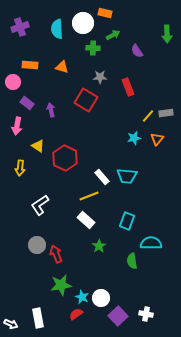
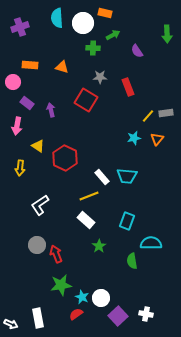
cyan semicircle at (57, 29): moved 11 px up
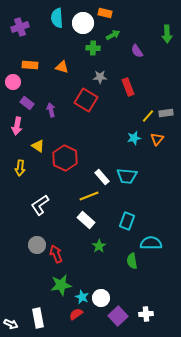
white cross at (146, 314): rotated 16 degrees counterclockwise
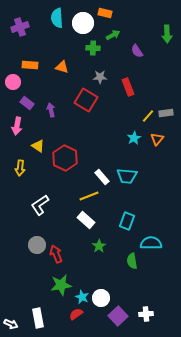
cyan star at (134, 138): rotated 16 degrees counterclockwise
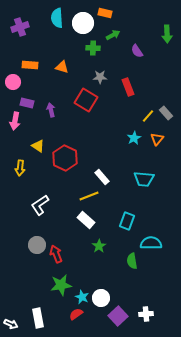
purple rectangle at (27, 103): rotated 24 degrees counterclockwise
gray rectangle at (166, 113): rotated 56 degrees clockwise
pink arrow at (17, 126): moved 2 px left, 5 px up
cyan trapezoid at (127, 176): moved 17 px right, 3 px down
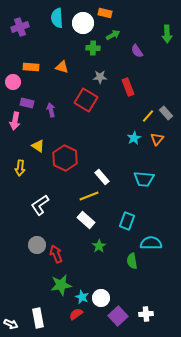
orange rectangle at (30, 65): moved 1 px right, 2 px down
